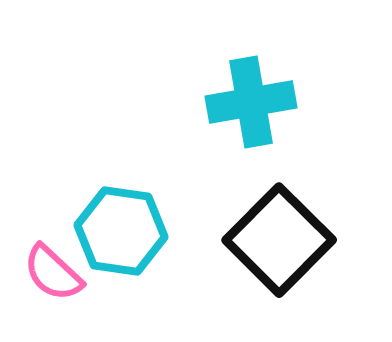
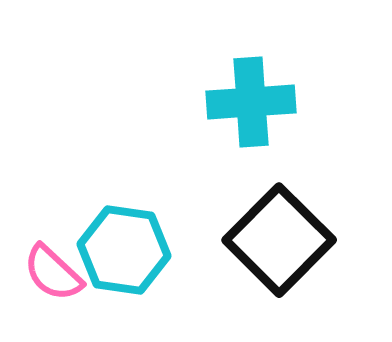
cyan cross: rotated 6 degrees clockwise
cyan hexagon: moved 3 px right, 19 px down
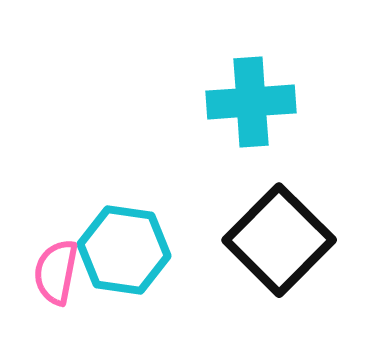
pink semicircle: moved 3 px right, 1 px up; rotated 58 degrees clockwise
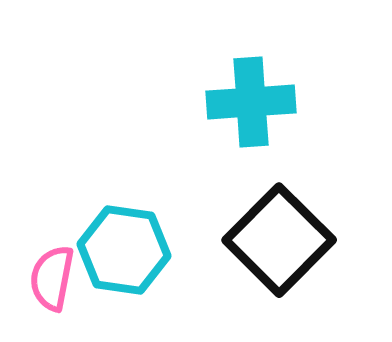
pink semicircle: moved 4 px left, 6 px down
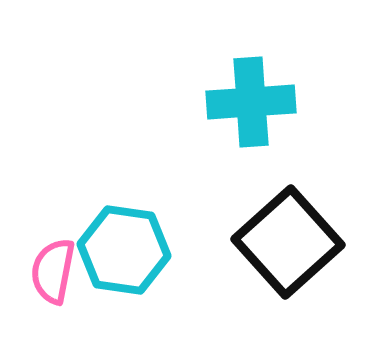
black square: moved 9 px right, 2 px down; rotated 3 degrees clockwise
pink semicircle: moved 1 px right, 7 px up
